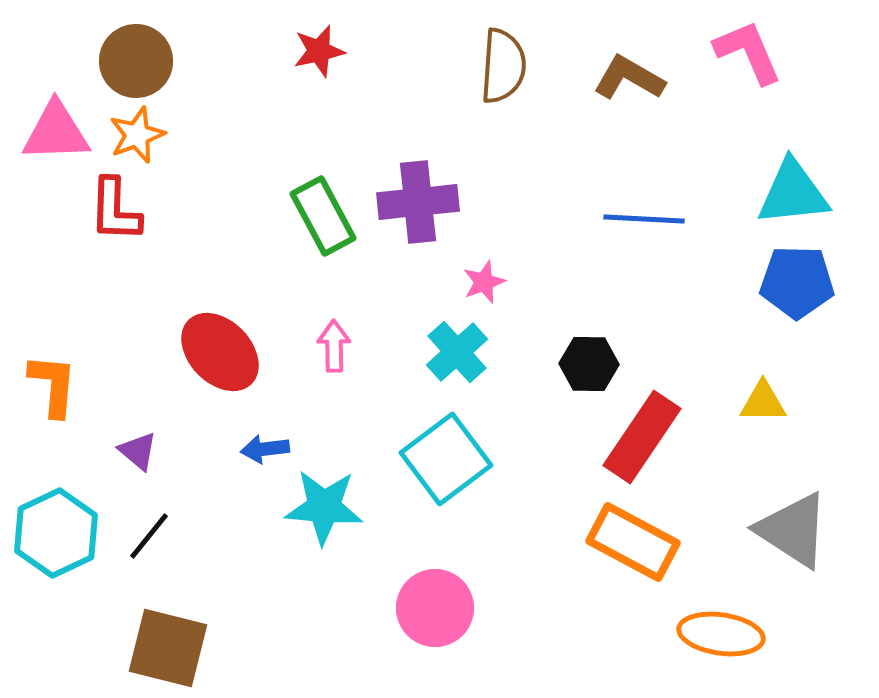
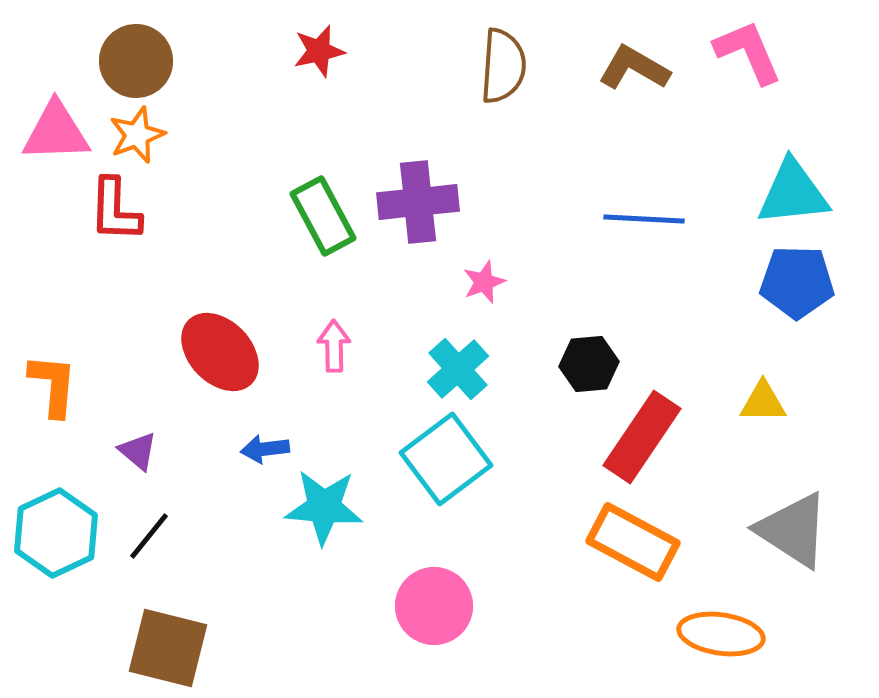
brown L-shape: moved 5 px right, 10 px up
cyan cross: moved 1 px right, 17 px down
black hexagon: rotated 6 degrees counterclockwise
pink circle: moved 1 px left, 2 px up
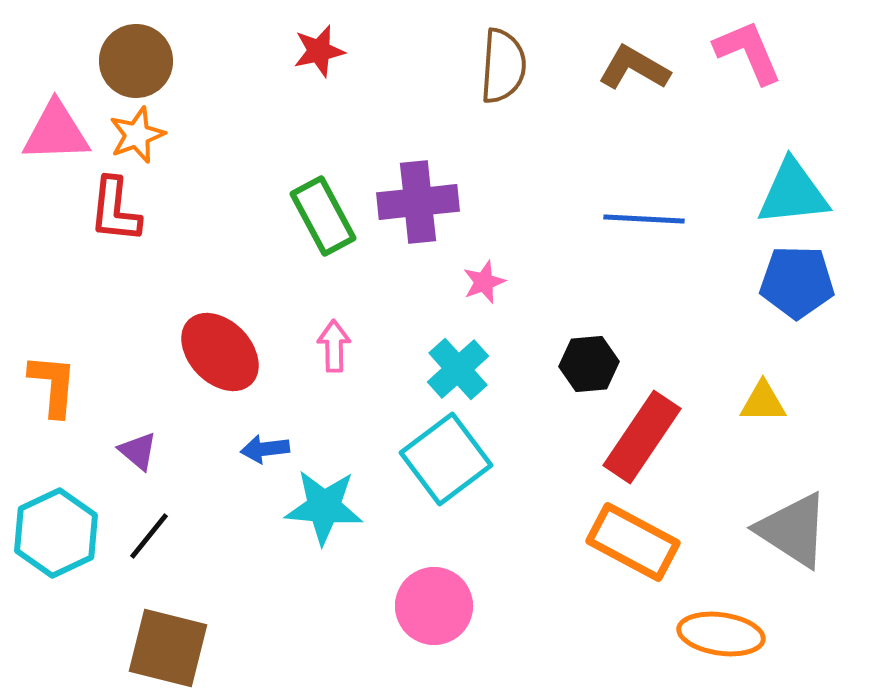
red L-shape: rotated 4 degrees clockwise
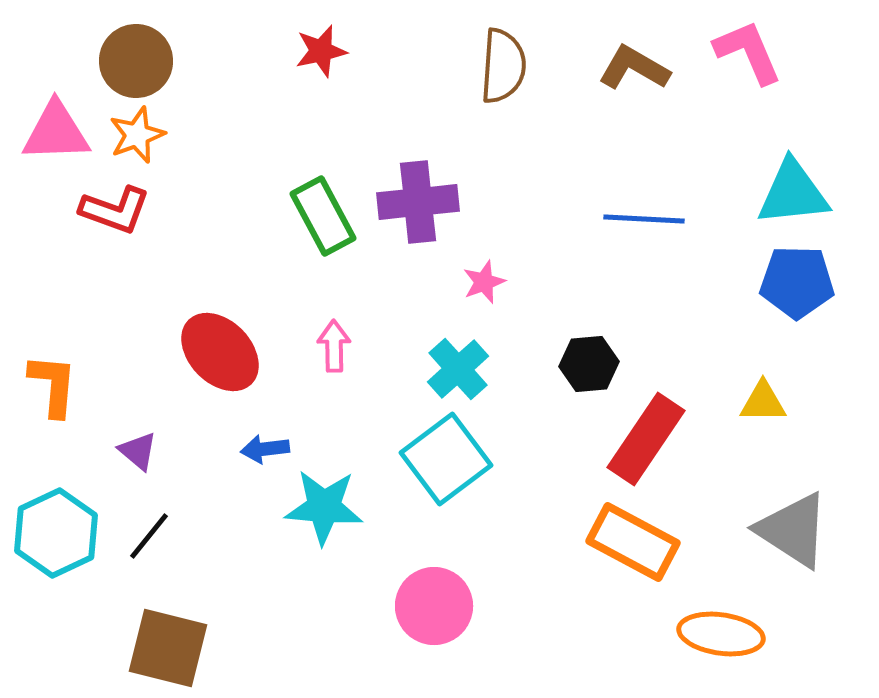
red star: moved 2 px right
red L-shape: rotated 76 degrees counterclockwise
red rectangle: moved 4 px right, 2 px down
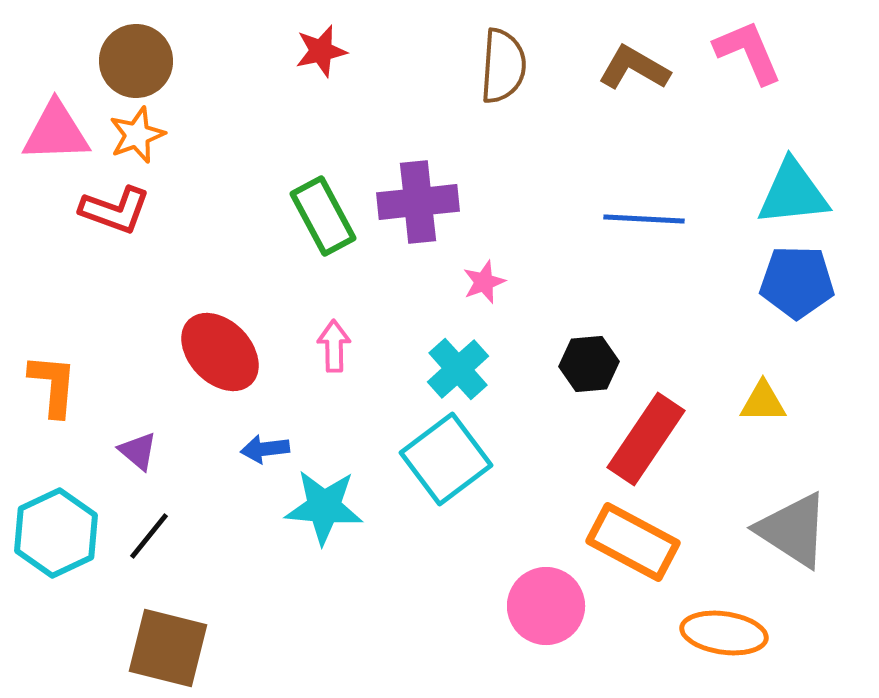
pink circle: moved 112 px right
orange ellipse: moved 3 px right, 1 px up
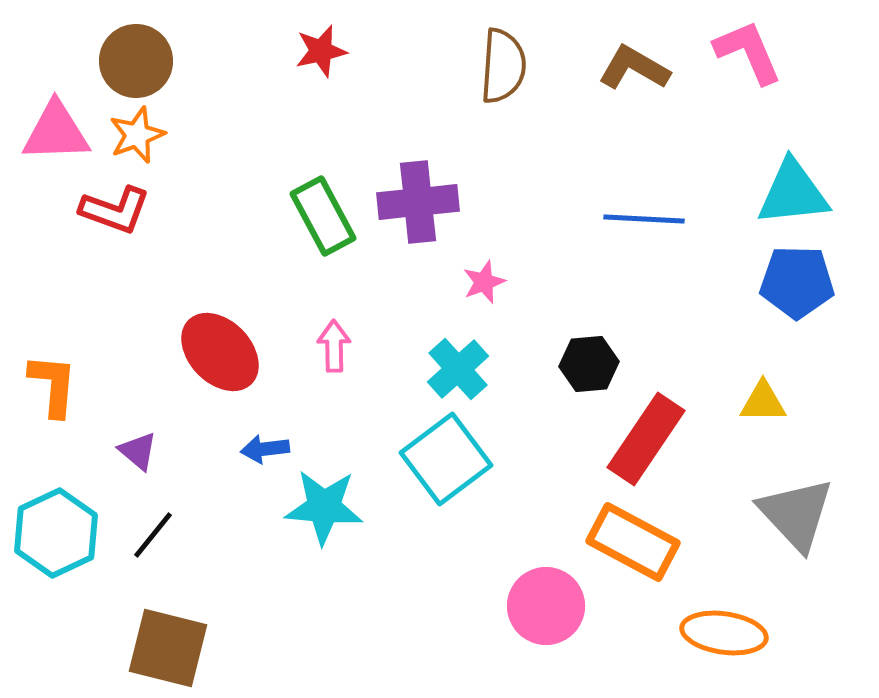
gray triangle: moved 3 px right, 16 px up; rotated 14 degrees clockwise
black line: moved 4 px right, 1 px up
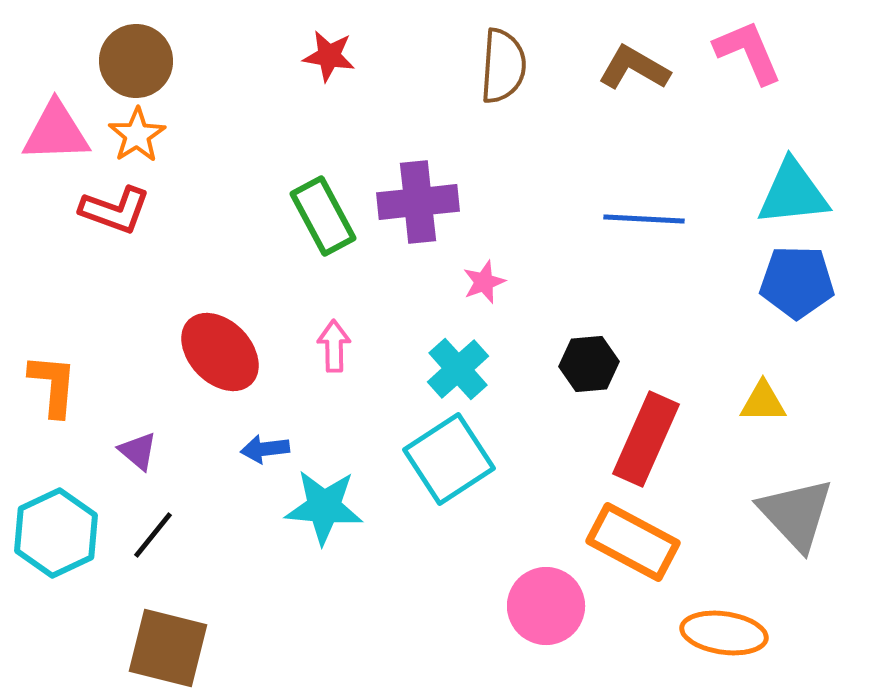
red star: moved 8 px right, 5 px down; rotated 22 degrees clockwise
orange star: rotated 12 degrees counterclockwise
red rectangle: rotated 10 degrees counterclockwise
cyan square: moved 3 px right; rotated 4 degrees clockwise
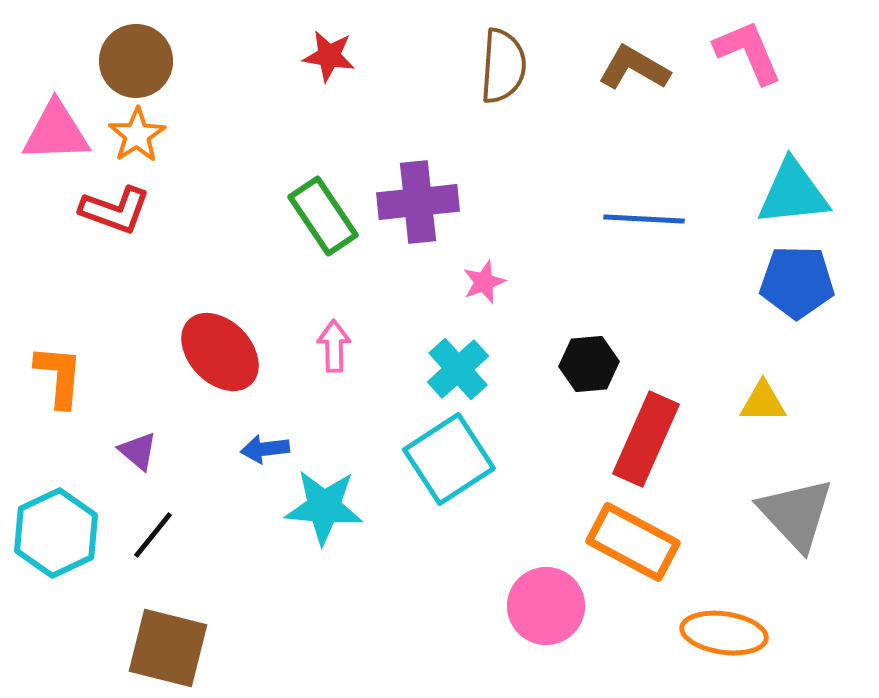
green rectangle: rotated 6 degrees counterclockwise
orange L-shape: moved 6 px right, 9 px up
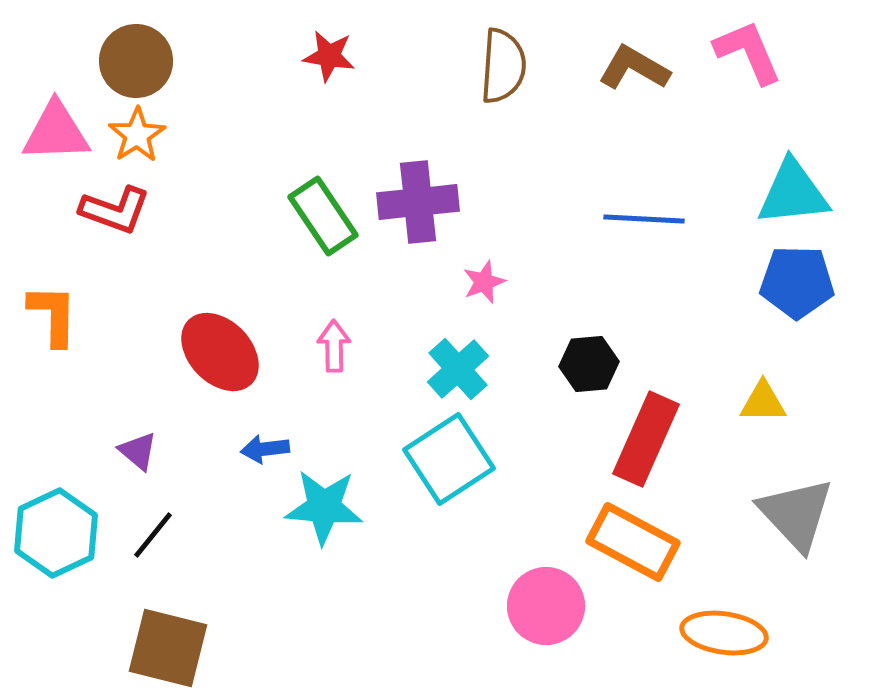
orange L-shape: moved 6 px left, 61 px up; rotated 4 degrees counterclockwise
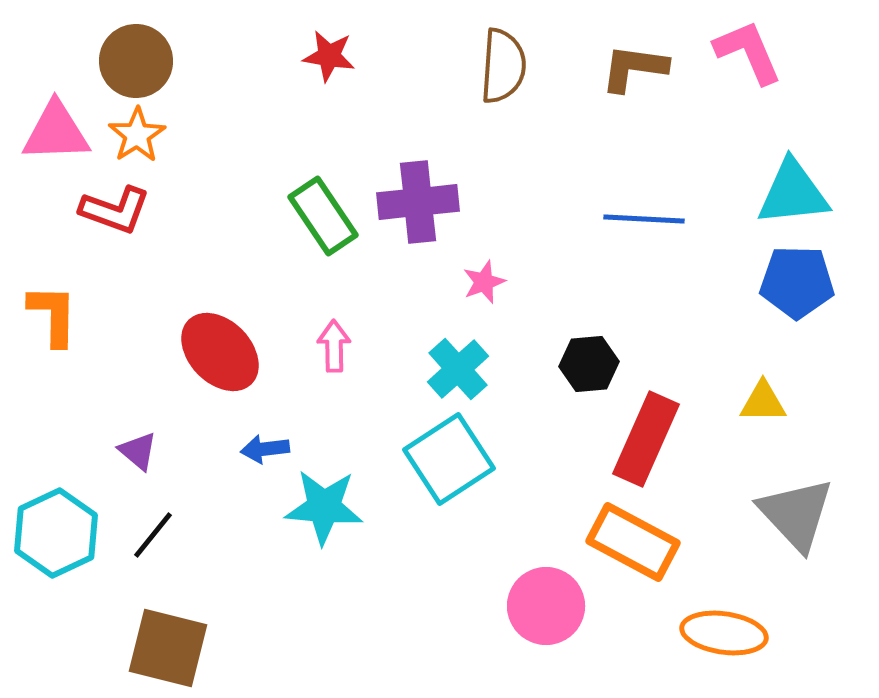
brown L-shape: rotated 22 degrees counterclockwise
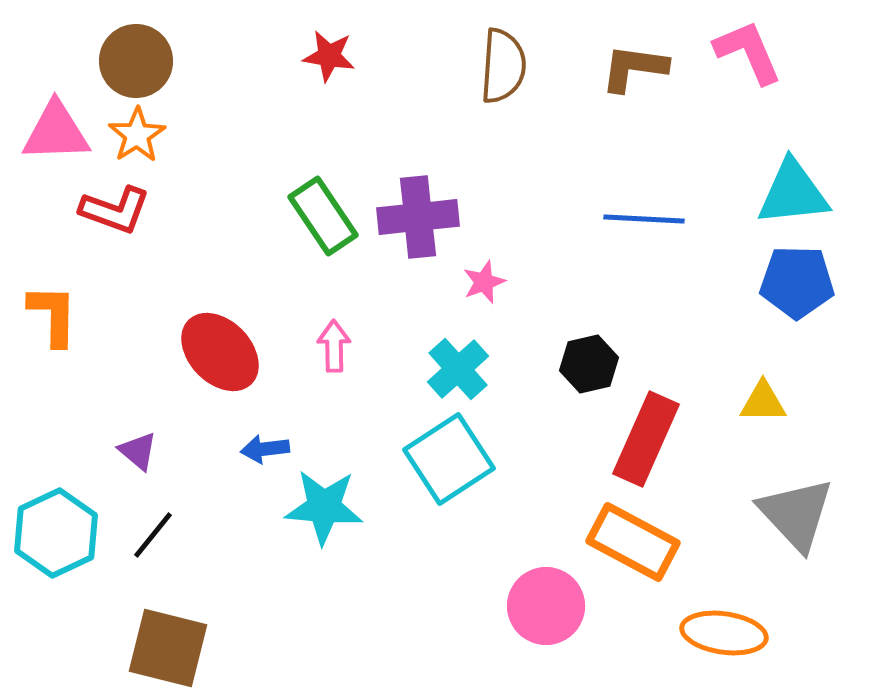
purple cross: moved 15 px down
black hexagon: rotated 8 degrees counterclockwise
